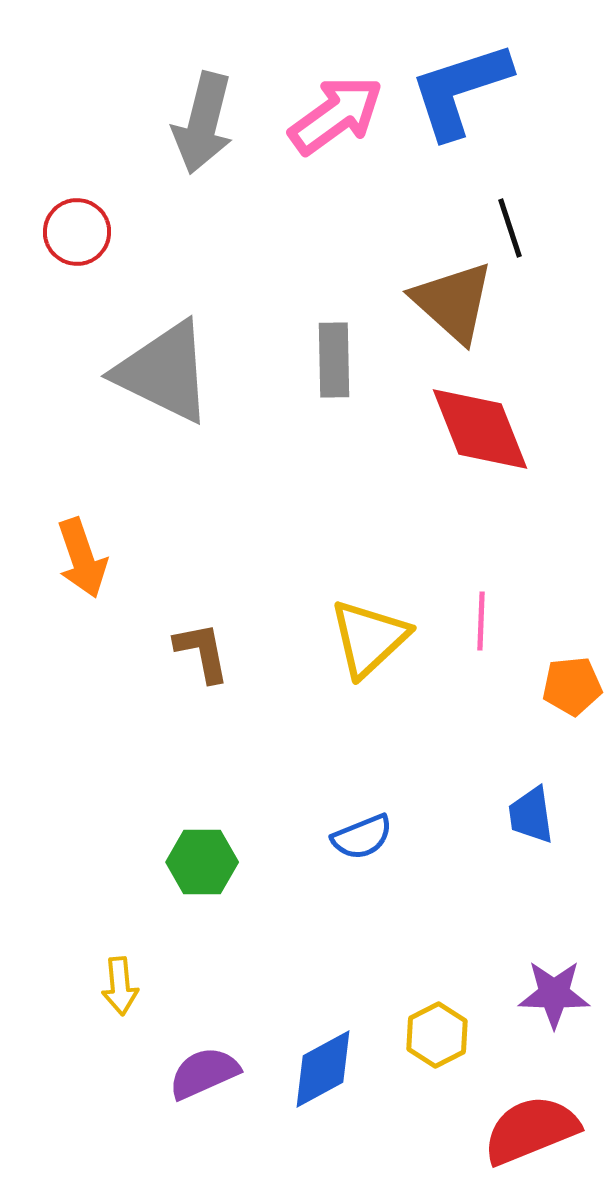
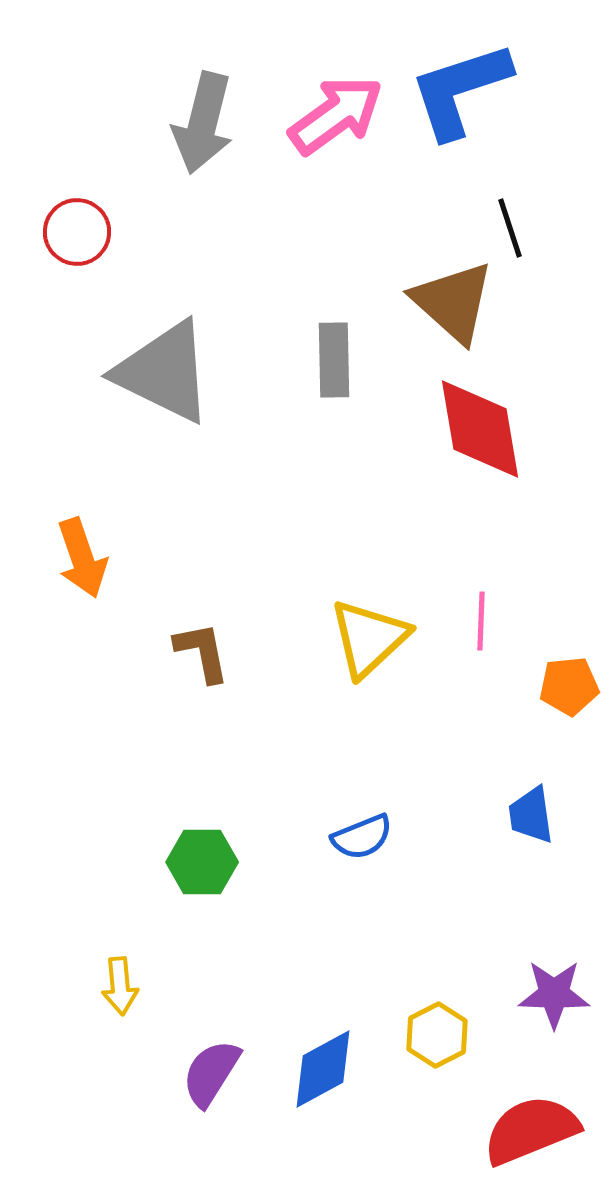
red diamond: rotated 12 degrees clockwise
orange pentagon: moved 3 px left
purple semicircle: moved 7 px right; rotated 34 degrees counterclockwise
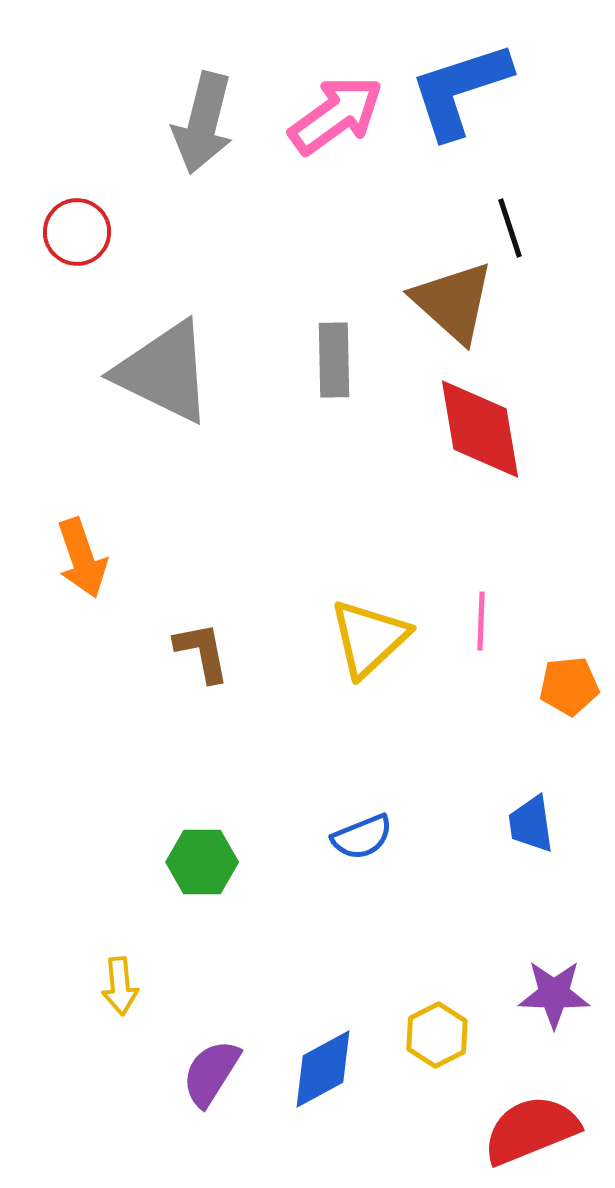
blue trapezoid: moved 9 px down
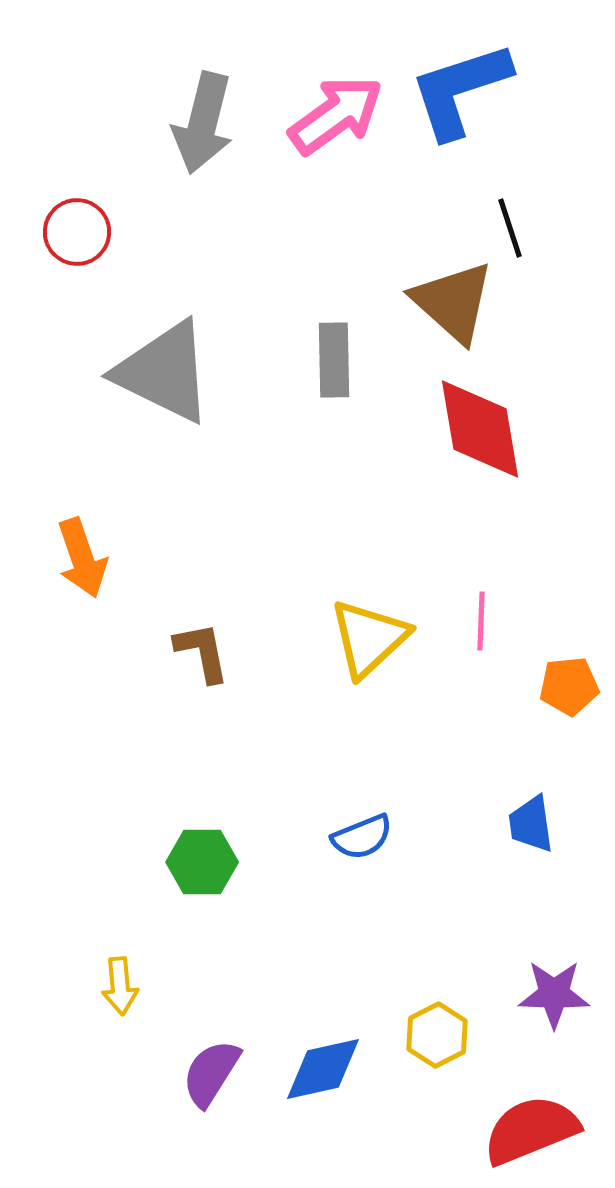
blue diamond: rotated 16 degrees clockwise
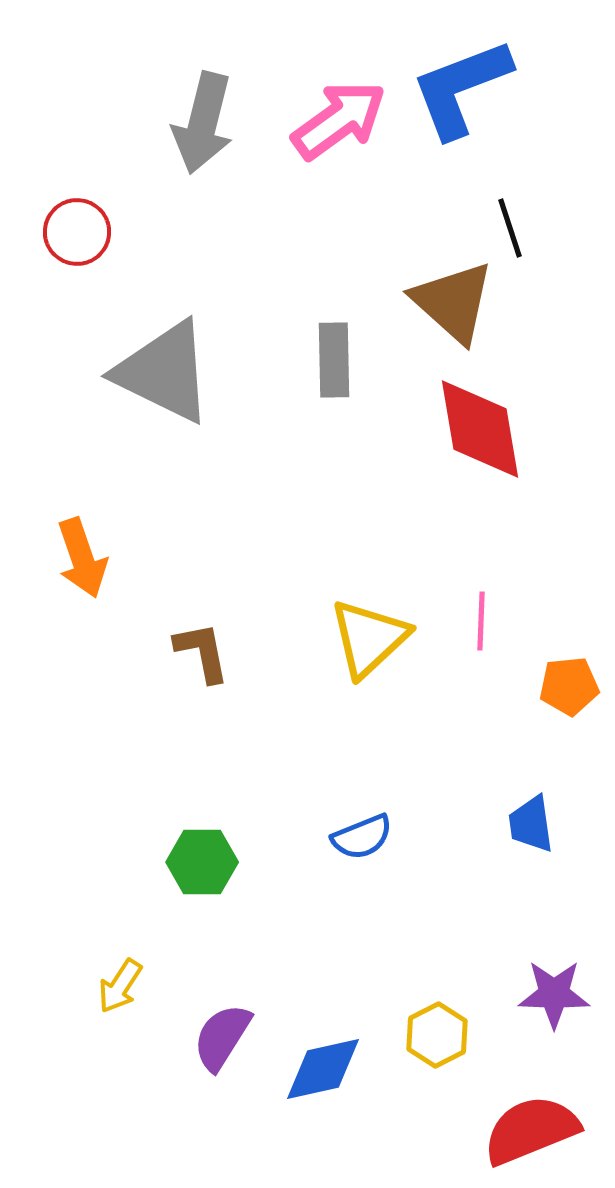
blue L-shape: moved 1 px right, 2 px up; rotated 3 degrees counterclockwise
pink arrow: moved 3 px right, 5 px down
yellow arrow: rotated 38 degrees clockwise
purple semicircle: moved 11 px right, 36 px up
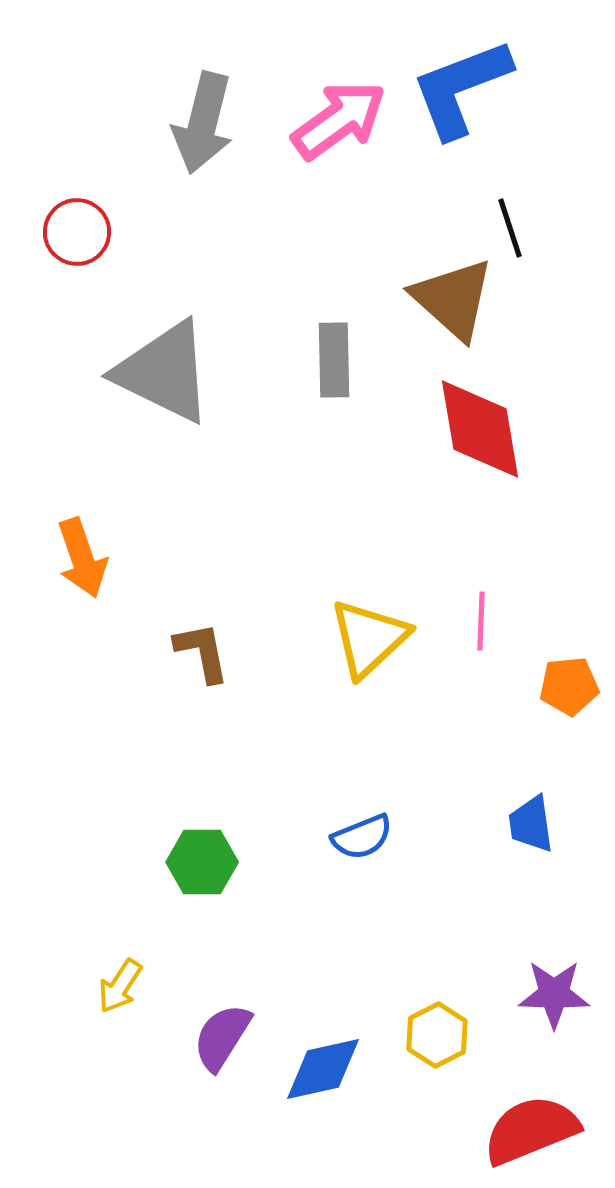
brown triangle: moved 3 px up
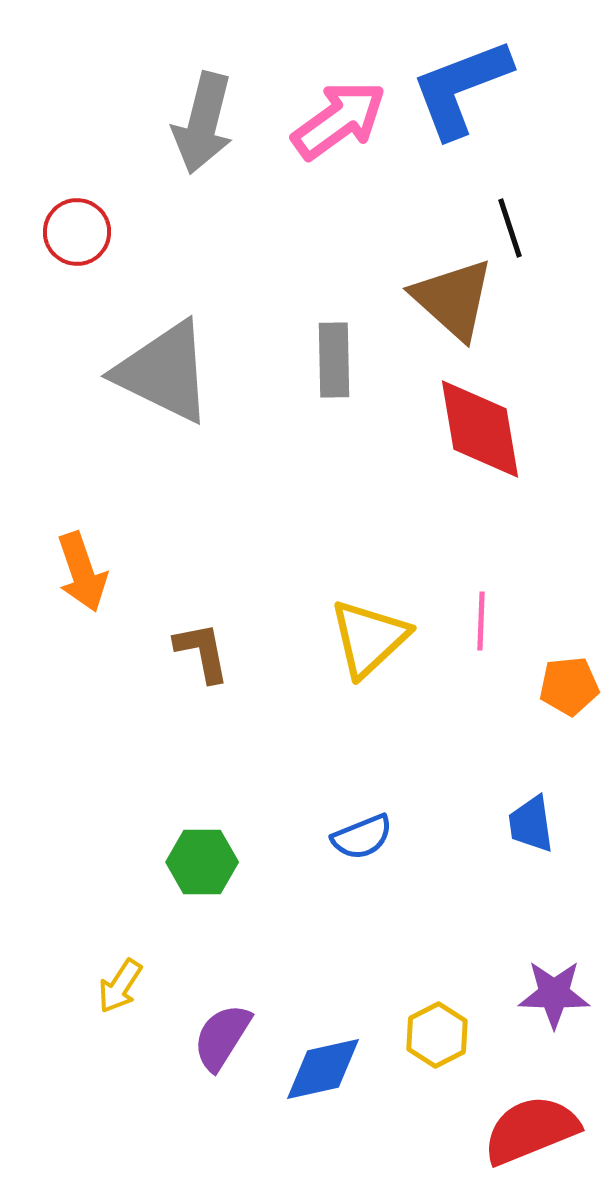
orange arrow: moved 14 px down
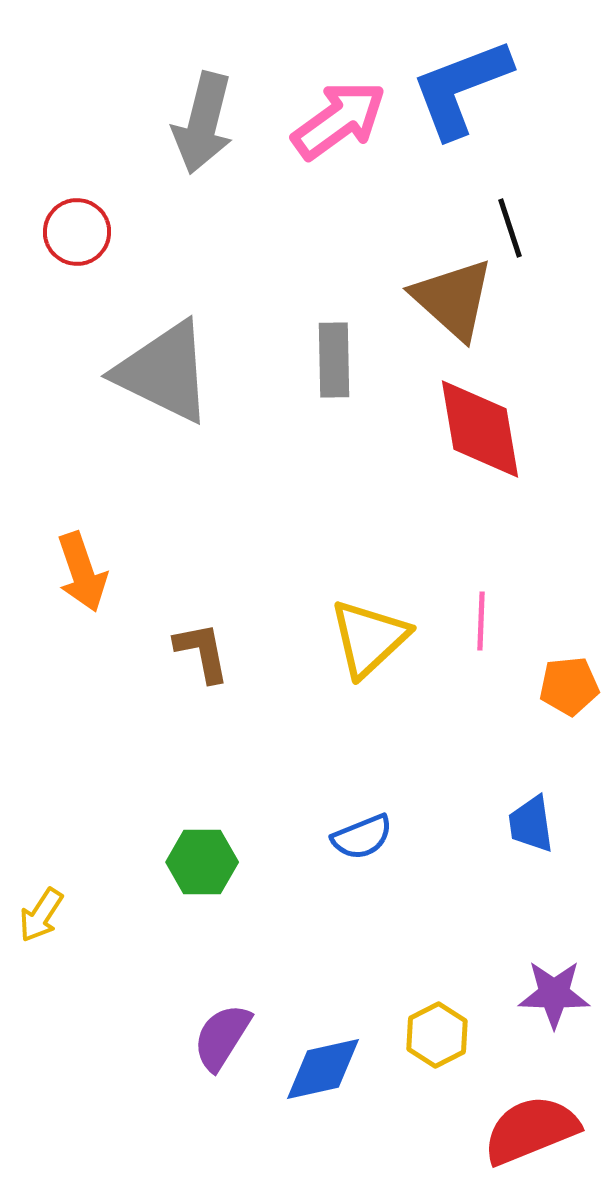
yellow arrow: moved 79 px left, 71 px up
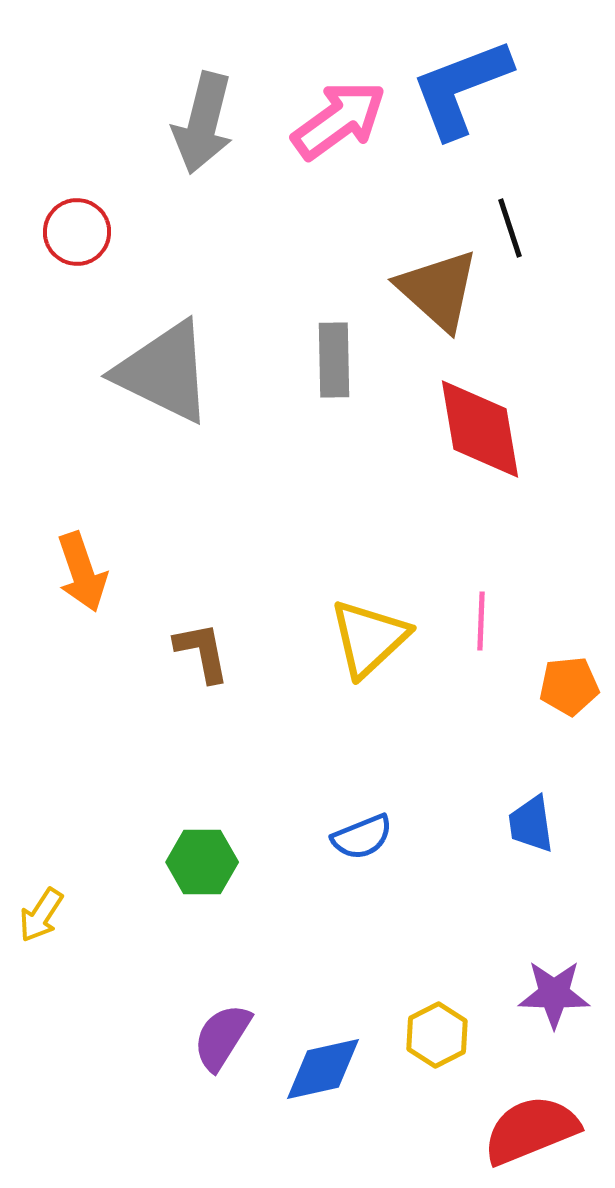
brown triangle: moved 15 px left, 9 px up
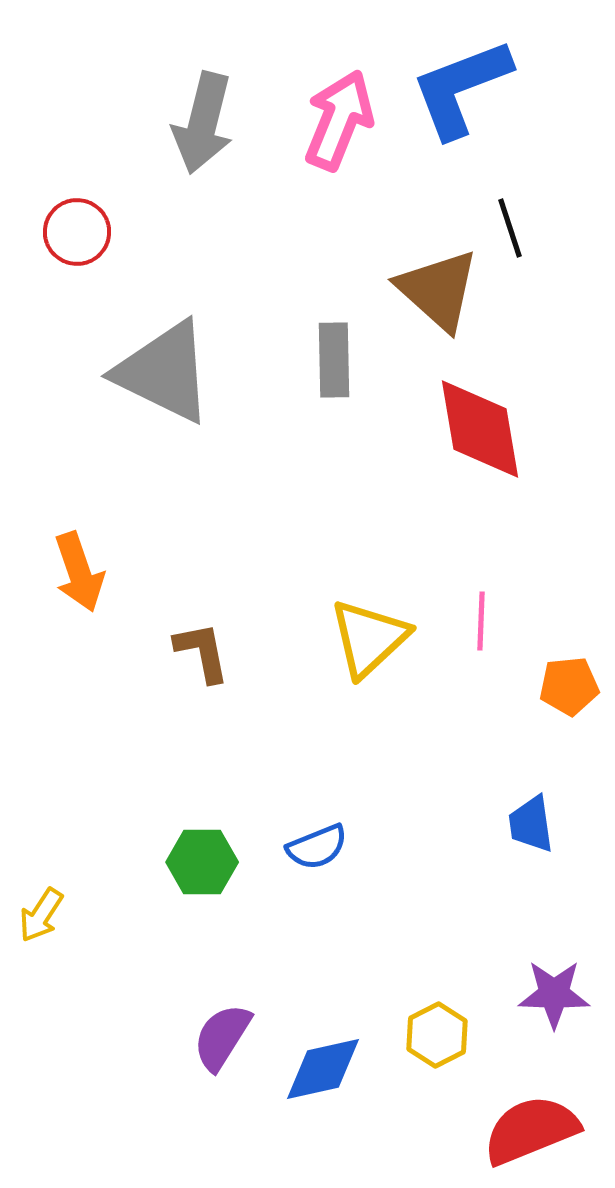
pink arrow: rotated 32 degrees counterclockwise
orange arrow: moved 3 px left
blue semicircle: moved 45 px left, 10 px down
